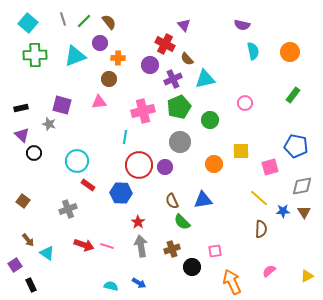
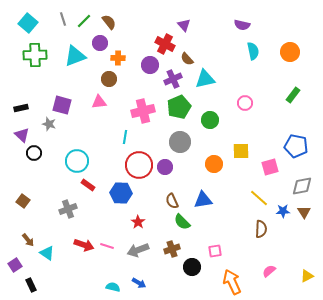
gray arrow at (141, 246): moved 3 px left, 4 px down; rotated 100 degrees counterclockwise
cyan semicircle at (111, 286): moved 2 px right, 1 px down
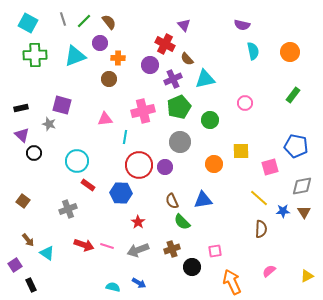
cyan square at (28, 23): rotated 12 degrees counterclockwise
pink triangle at (99, 102): moved 6 px right, 17 px down
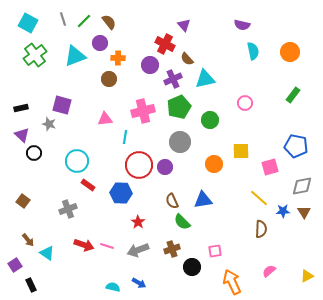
green cross at (35, 55): rotated 35 degrees counterclockwise
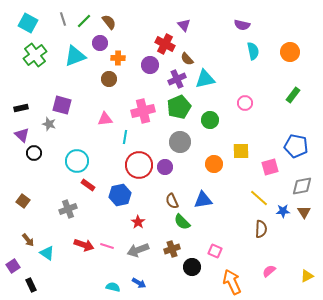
purple cross at (173, 79): moved 4 px right
blue hexagon at (121, 193): moved 1 px left, 2 px down; rotated 15 degrees counterclockwise
pink square at (215, 251): rotated 32 degrees clockwise
purple square at (15, 265): moved 2 px left, 1 px down
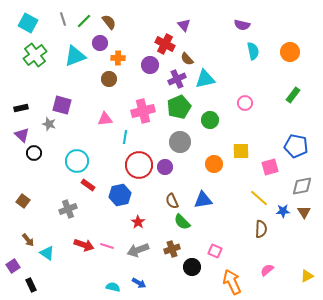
pink semicircle at (269, 271): moved 2 px left, 1 px up
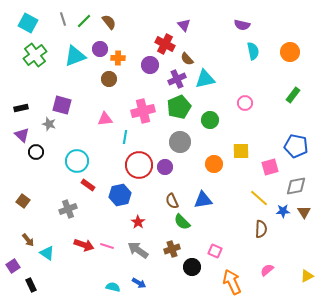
purple circle at (100, 43): moved 6 px down
black circle at (34, 153): moved 2 px right, 1 px up
gray diamond at (302, 186): moved 6 px left
gray arrow at (138, 250): rotated 55 degrees clockwise
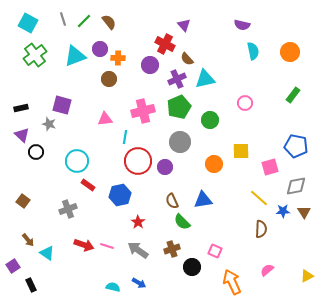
red circle at (139, 165): moved 1 px left, 4 px up
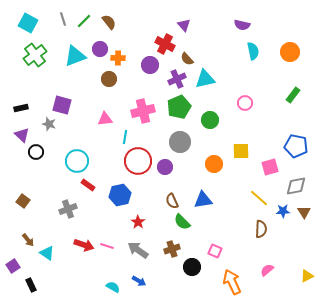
blue arrow at (139, 283): moved 2 px up
cyan semicircle at (113, 287): rotated 16 degrees clockwise
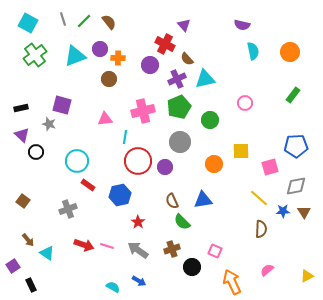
blue pentagon at (296, 146): rotated 15 degrees counterclockwise
